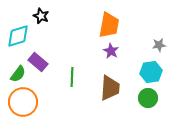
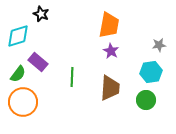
black star: moved 2 px up
green circle: moved 2 px left, 2 px down
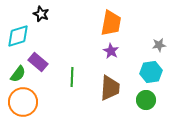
orange trapezoid: moved 2 px right, 2 px up
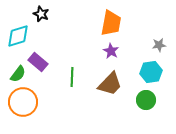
brown trapezoid: moved 4 px up; rotated 40 degrees clockwise
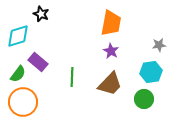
green circle: moved 2 px left, 1 px up
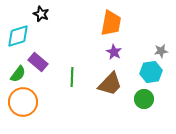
gray star: moved 2 px right, 6 px down
purple star: moved 3 px right, 1 px down
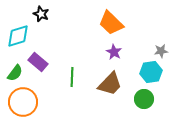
orange trapezoid: rotated 124 degrees clockwise
green semicircle: moved 3 px left, 1 px up
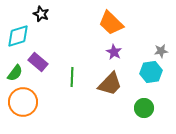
green circle: moved 9 px down
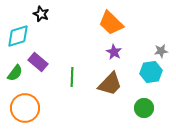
orange circle: moved 2 px right, 6 px down
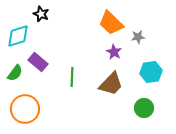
gray star: moved 23 px left, 14 px up
brown trapezoid: moved 1 px right
orange circle: moved 1 px down
